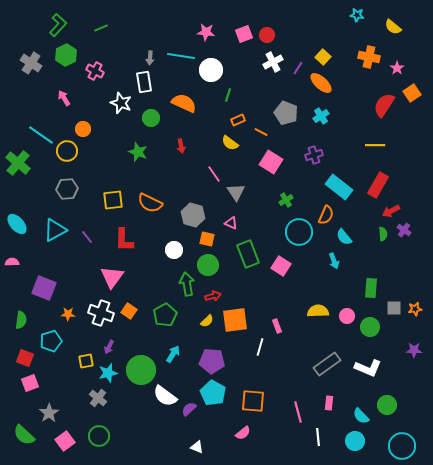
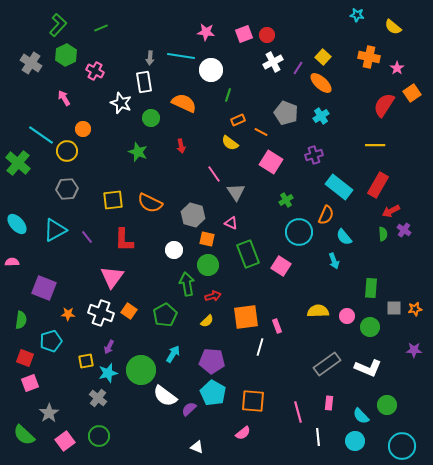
orange square at (235, 320): moved 11 px right, 3 px up
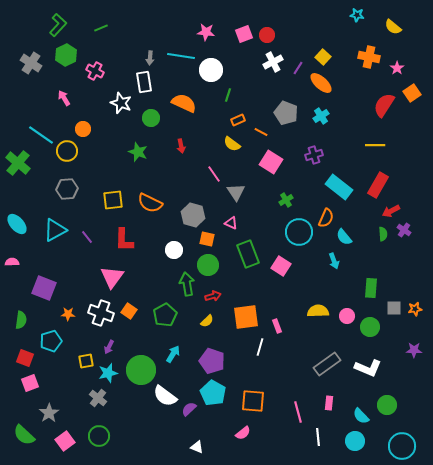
yellow semicircle at (230, 143): moved 2 px right, 1 px down
orange semicircle at (326, 215): moved 3 px down
purple pentagon at (212, 361): rotated 15 degrees clockwise
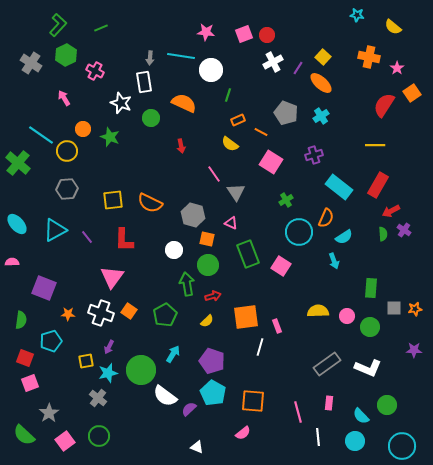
yellow semicircle at (232, 144): moved 2 px left
green star at (138, 152): moved 28 px left, 15 px up
cyan semicircle at (344, 237): rotated 84 degrees counterclockwise
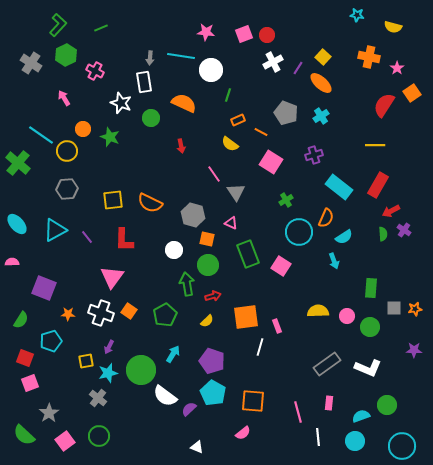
yellow semicircle at (393, 27): rotated 24 degrees counterclockwise
green semicircle at (21, 320): rotated 24 degrees clockwise
cyan semicircle at (361, 416): rotated 114 degrees clockwise
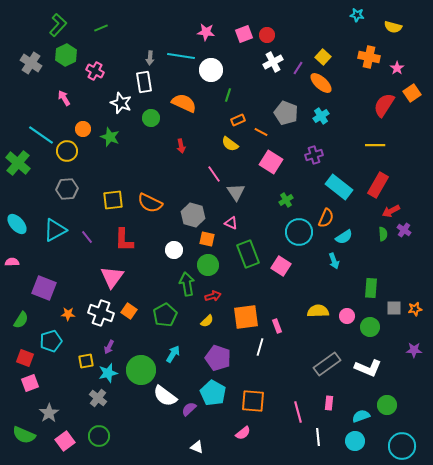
purple pentagon at (212, 361): moved 6 px right, 3 px up
green semicircle at (24, 435): rotated 20 degrees counterclockwise
